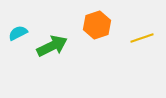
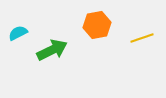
orange hexagon: rotated 8 degrees clockwise
green arrow: moved 4 px down
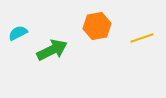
orange hexagon: moved 1 px down
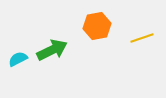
cyan semicircle: moved 26 px down
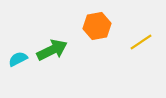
yellow line: moved 1 px left, 4 px down; rotated 15 degrees counterclockwise
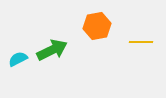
yellow line: rotated 35 degrees clockwise
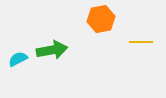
orange hexagon: moved 4 px right, 7 px up
green arrow: rotated 16 degrees clockwise
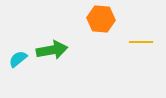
orange hexagon: rotated 16 degrees clockwise
cyan semicircle: rotated 12 degrees counterclockwise
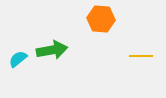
yellow line: moved 14 px down
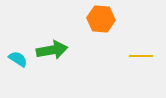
cyan semicircle: rotated 72 degrees clockwise
